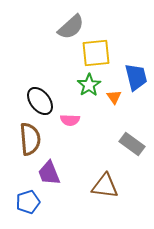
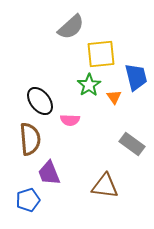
yellow square: moved 5 px right, 1 px down
blue pentagon: moved 2 px up
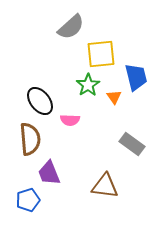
green star: moved 1 px left
